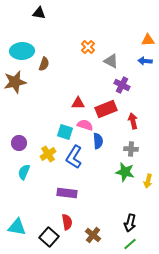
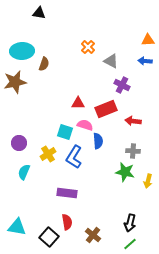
red arrow: rotated 70 degrees counterclockwise
gray cross: moved 2 px right, 2 px down
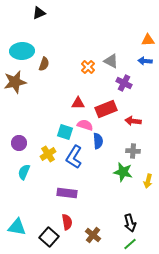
black triangle: rotated 32 degrees counterclockwise
orange cross: moved 20 px down
purple cross: moved 2 px right, 2 px up
green star: moved 2 px left
black arrow: rotated 30 degrees counterclockwise
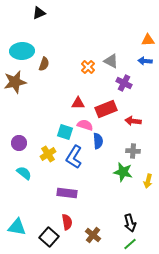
cyan semicircle: moved 1 px down; rotated 105 degrees clockwise
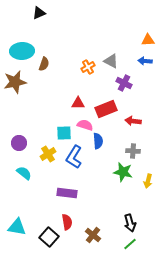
orange cross: rotated 16 degrees clockwise
cyan square: moved 1 px left, 1 px down; rotated 21 degrees counterclockwise
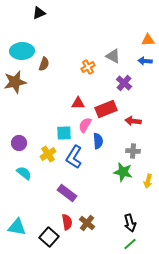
gray triangle: moved 2 px right, 5 px up
purple cross: rotated 14 degrees clockwise
pink semicircle: rotated 77 degrees counterclockwise
purple rectangle: rotated 30 degrees clockwise
brown cross: moved 6 px left, 12 px up
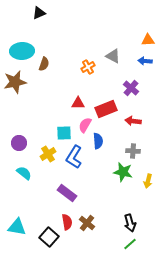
purple cross: moved 7 px right, 5 px down
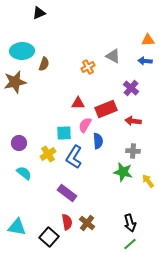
yellow arrow: rotated 128 degrees clockwise
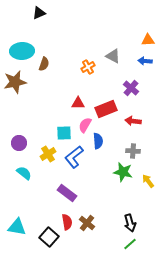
blue L-shape: rotated 20 degrees clockwise
